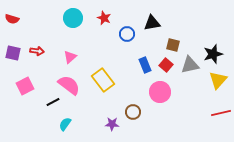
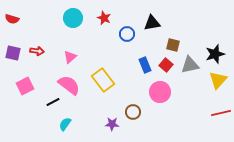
black star: moved 2 px right
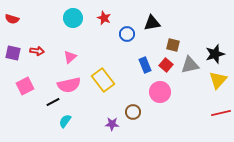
pink semicircle: rotated 130 degrees clockwise
cyan semicircle: moved 3 px up
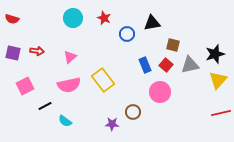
black line: moved 8 px left, 4 px down
cyan semicircle: rotated 88 degrees counterclockwise
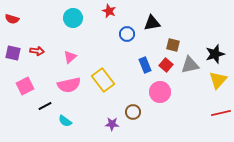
red star: moved 5 px right, 7 px up
